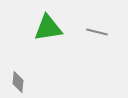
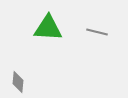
green triangle: rotated 12 degrees clockwise
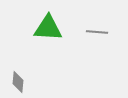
gray line: rotated 10 degrees counterclockwise
